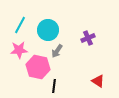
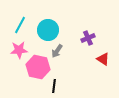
red triangle: moved 5 px right, 22 px up
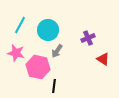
pink star: moved 3 px left, 3 px down; rotated 18 degrees clockwise
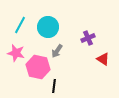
cyan circle: moved 3 px up
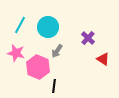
purple cross: rotated 24 degrees counterclockwise
pink hexagon: rotated 10 degrees clockwise
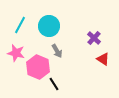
cyan circle: moved 1 px right, 1 px up
purple cross: moved 6 px right
gray arrow: rotated 64 degrees counterclockwise
black line: moved 2 px up; rotated 40 degrees counterclockwise
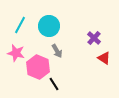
red triangle: moved 1 px right, 1 px up
